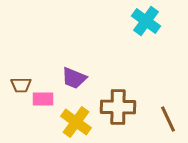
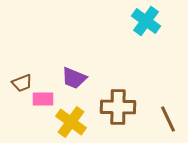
brown trapezoid: moved 1 px right, 2 px up; rotated 20 degrees counterclockwise
yellow cross: moved 5 px left
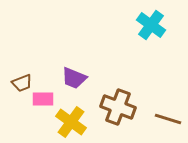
cyan cross: moved 5 px right, 4 px down
brown cross: rotated 20 degrees clockwise
brown line: rotated 48 degrees counterclockwise
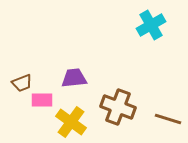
cyan cross: rotated 24 degrees clockwise
purple trapezoid: rotated 152 degrees clockwise
pink rectangle: moved 1 px left, 1 px down
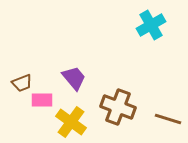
purple trapezoid: rotated 56 degrees clockwise
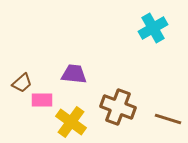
cyan cross: moved 2 px right, 3 px down
purple trapezoid: moved 4 px up; rotated 44 degrees counterclockwise
brown trapezoid: rotated 20 degrees counterclockwise
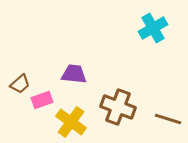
brown trapezoid: moved 2 px left, 1 px down
pink rectangle: rotated 20 degrees counterclockwise
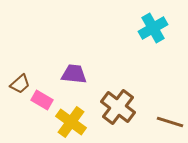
pink rectangle: rotated 50 degrees clockwise
brown cross: rotated 16 degrees clockwise
brown line: moved 2 px right, 3 px down
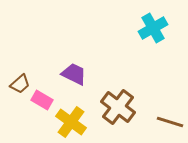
purple trapezoid: rotated 20 degrees clockwise
